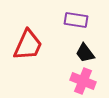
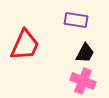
red trapezoid: moved 3 px left
black trapezoid: rotated 115 degrees counterclockwise
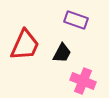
purple rectangle: rotated 10 degrees clockwise
black trapezoid: moved 23 px left
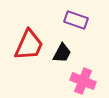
red trapezoid: moved 4 px right
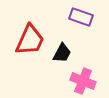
purple rectangle: moved 5 px right, 3 px up
red trapezoid: moved 1 px right, 5 px up
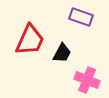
pink cross: moved 4 px right, 1 px up
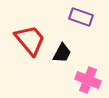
red trapezoid: rotated 64 degrees counterclockwise
pink cross: moved 1 px right
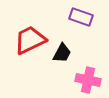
red trapezoid: rotated 76 degrees counterclockwise
pink cross: rotated 10 degrees counterclockwise
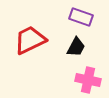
black trapezoid: moved 14 px right, 6 px up
